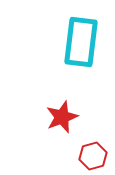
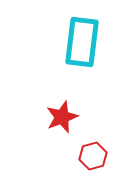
cyan rectangle: moved 1 px right
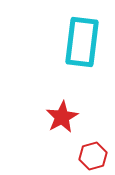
red star: rotated 8 degrees counterclockwise
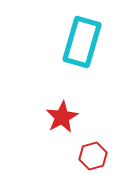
cyan rectangle: rotated 9 degrees clockwise
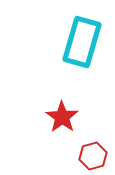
red star: rotated 8 degrees counterclockwise
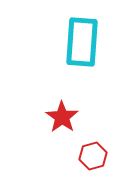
cyan rectangle: rotated 12 degrees counterclockwise
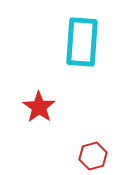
red star: moved 23 px left, 10 px up
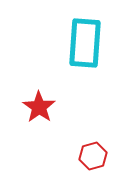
cyan rectangle: moved 3 px right, 1 px down
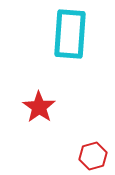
cyan rectangle: moved 15 px left, 9 px up
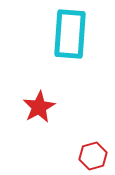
red star: rotated 8 degrees clockwise
